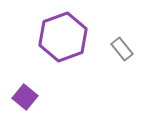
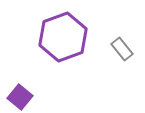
purple square: moved 5 px left
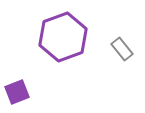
purple square: moved 3 px left, 5 px up; rotated 30 degrees clockwise
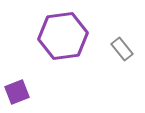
purple hexagon: moved 1 px up; rotated 12 degrees clockwise
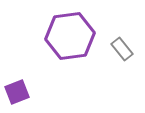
purple hexagon: moved 7 px right
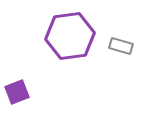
gray rectangle: moved 1 px left, 3 px up; rotated 35 degrees counterclockwise
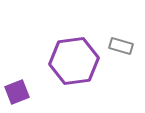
purple hexagon: moved 4 px right, 25 px down
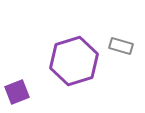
purple hexagon: rotated 9 degrees counterclockwise
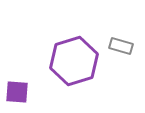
purple square: rotated 25 degrees clockwise
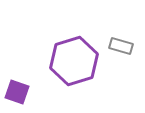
purple square: rotated 15 degrees clockwise
